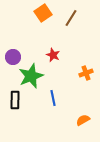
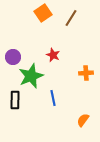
orange cross: rotated 16 degrees clockwise
orange semicircle: rotated 24 degrees counterclockwise
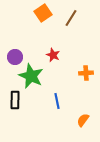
purple circle: moved 2 px right
green star: rotated 25 degrees counterclockwise
blue line: moved 4 px right, 3 px down
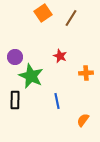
red star: moved 7 px right, 1 px down
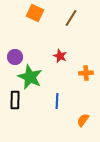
orange square: moved 8 px left; rotated 30 degrees counterclockwise
green star: moved 1 px left, 1 px down
blue line: rotated 14 degrees clockwise
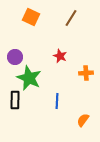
orange square: moved 4 px left, 4 px down
green star: moved 1 px left, 1 px down
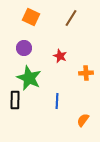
purple circle: moved 9 px right, 9 px up
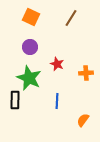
purple circle: moved 6 px right, 1 px up
red star: moved 3 px left, 8 px down
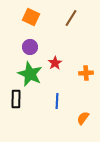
red star: moved 2 px left, 1 px up; rotated 16 degrees clockwise
green star: moved 1 px right, 4 px up
black rectangle: moved 1 px right, 1 px up
orange semicircle: moved 2 px up
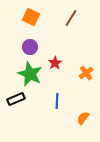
orange cross: rotated 32 degrees counterclockwise
black rectangle: rotated 66 degrees clockwise
